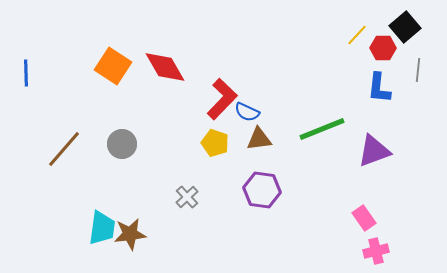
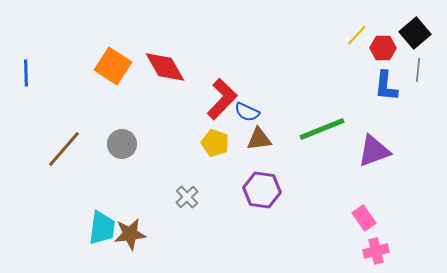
black square: moved 10 px right, 6 px down
blue L-shape: moved 7 px right, 2 px up
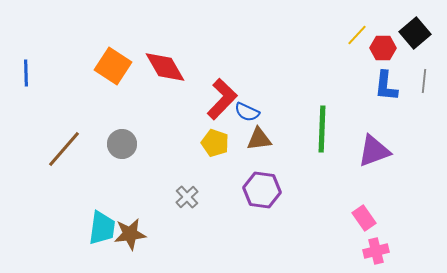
gray line: moved 6 px right, 11 px down
green line: rotated 66 degrees counterclockwise
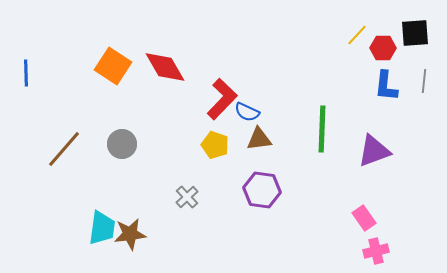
black square: rotated 36 degrees clockwise
yellow pentagon: moved 2 px down
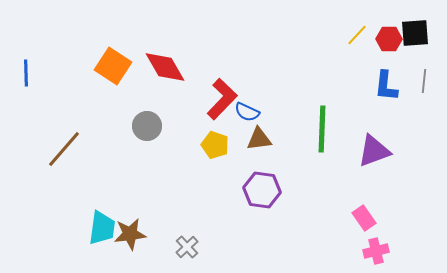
red hexagon: moved 6 px right, 9 px up
gray circle: moved 25 px right, 18 px up
gray cross: moved 50 px down
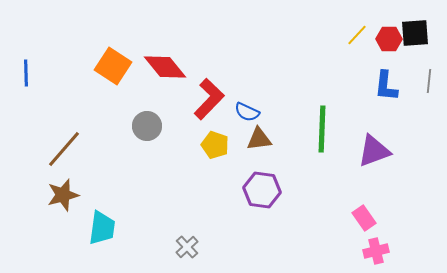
red diamond: rotated 9 degrees counterclockwise
gray line: moved 5 px right
red L-shape: moved 13 px left
brown star: moved 67 px left, 39 px up; rotated 8 degrees counterclockwise
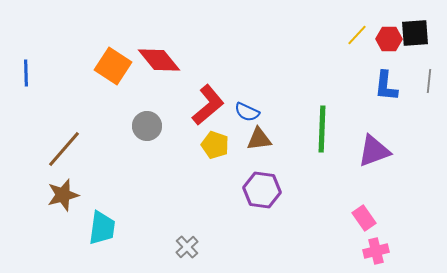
red diamond: moved 6 px left, 7 px up
red L-shape: moved 1 px left, 6 px down; rotated 6 degrees clockwise
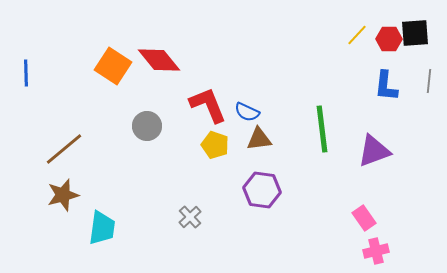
red L-shape: rotated 72 degrees counterclockwise
green line: rotated 9 degrees counterclockwise
brown line: rotated 9 degrees clockwise
gray cross: moved 3 px right, 30 px up
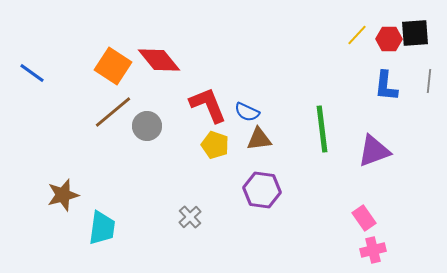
blue line: moved 6 px right; rotated 52 degrees counterclockwise
brown line: moved 49 px right, 37 px up
pink cross: moved 3 px left, 1 px up
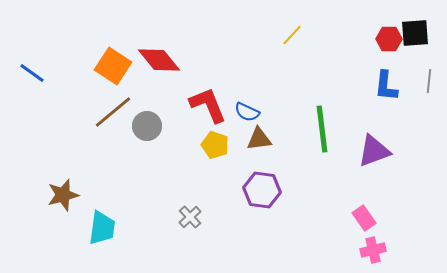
yellow line: moved 65 px left
